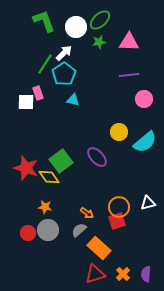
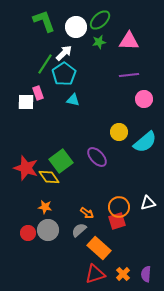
pink triangle: moved 1 px up
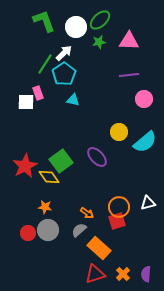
red star: moved 1 px left, 2 px up; rotated 25 degrees clockwise
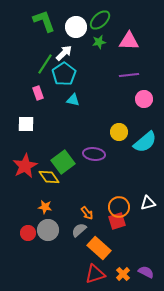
white square: moved 22 px down
purple ellipse: moved 3 px left, 3 px up; rotated 40 degrees counterclockwise
green square: moved 2 px right, 1 px down
orange arrow: rotated 16 degrees clockwise
purple semicircle: moved 2 px up; rotated 112 degrees clockwise
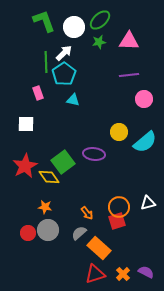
white circle: moved 2 px left
green line: moved 1 px right, 2 px up; rotated 35 degrees counterclockwise
gray semicircle: moved 3 px down
